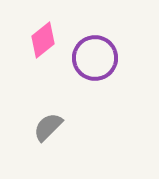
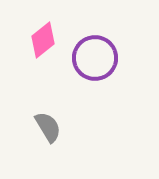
gray semicircle: rotated 104 degrees clockwise
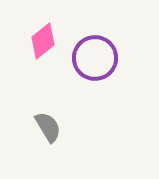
pink diamond: moved 1 px down
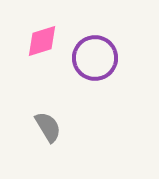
pink diamond: moved 1 px left; rotated 21 degrees clockwise
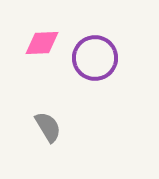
pink diamond: moved 2 px down; rotated 15 degrees clockwise
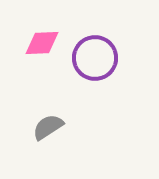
gray semicircle: rotated 92 degrees counterclockwise
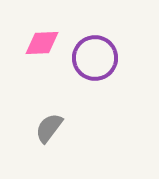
gray semicircle: moved 1 px right, 1 px down; rotated 20 degrees counterclockwise
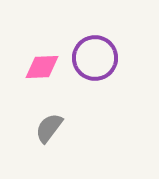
pink diamond: moved 24 px down
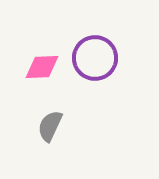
gray semicircle: moved 1 px right, 2 px up; rotated 12 degrees counterclockwise
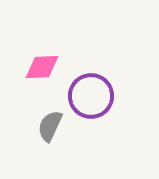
purple circle: moved 4 px left, 38 px down
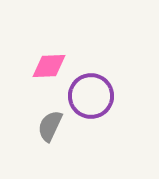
pink diamond: moved 7 px right, 1 px up
